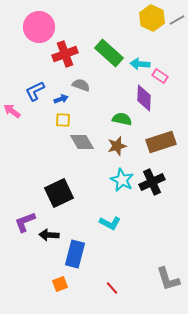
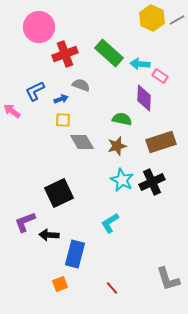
cyan L-shape: rotated 120 degrees clockwise
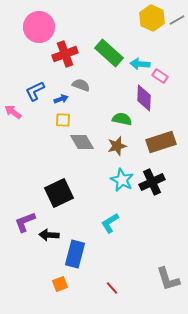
pink arrow: moved 1 px right, 1 px down
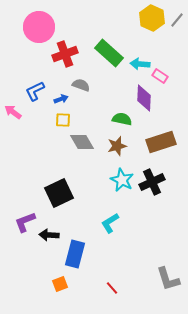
gray line: rotated 21 degrees counterclockwise
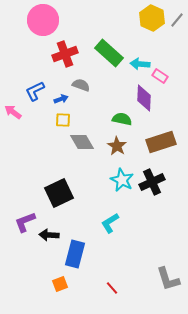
pink circle: moved 4 px right, 7 px up
brown star: rotated 24 degrees counterclockwise
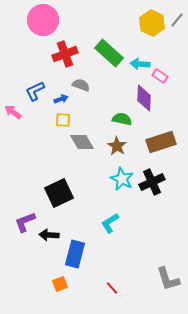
yellow hexagon: moved 5 px down
cyan star: moved 1 px up
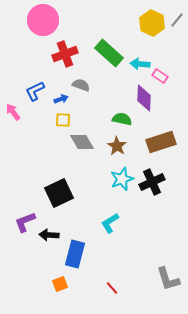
pink arrow: rotated 18 degrees clockwise
cyan star: rotated 25 degrees clockwise
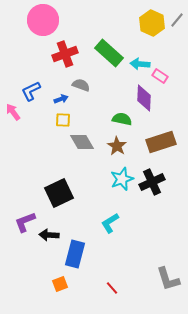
blue L-shape: moved 4 px left
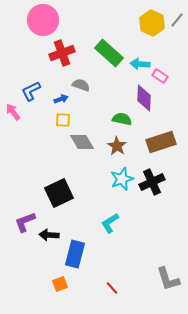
red cross: moved 3 px left, 1 px up
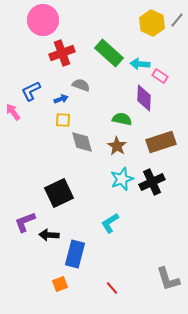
gray diamond: rotated 15 degrees clockwise
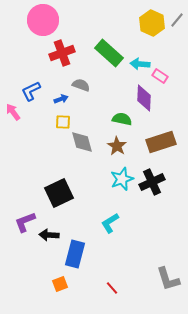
yellow square: moved 2 px down
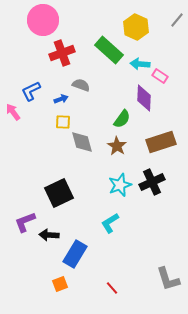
yellow hexagon: moved 16 px left, 4 px down
green rectangle: moved 3 px up
green semicircle: rotated 114 degrees clockwise
cyan star: moved 2 px left, 6 px down
blue rectangle: rotated 16 degrees clockwise
